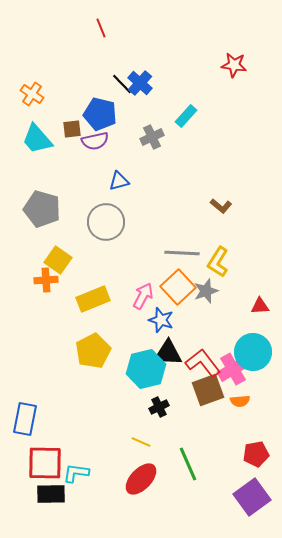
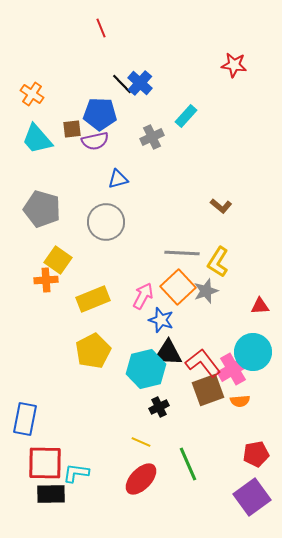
blue pentagon at (100, 114): rotated 12 degrees counterclockwise
blue triangle at (119, 181): moved 1 px left, 2 px up
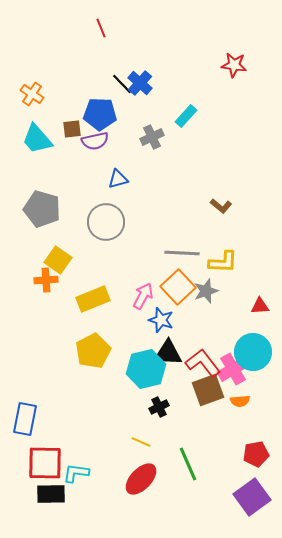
yellow L-shape at (218, 262): moved 5 px right; rotated 120 degrees counterclockwise
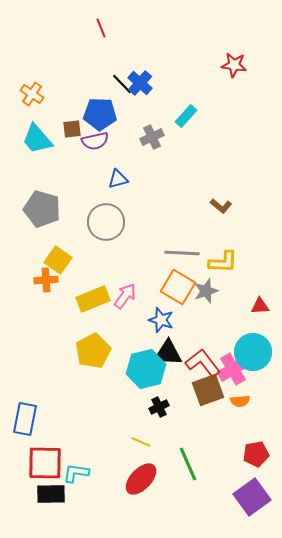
orange square at (178, 287): rotated 16 degrees counterclockwise
pink arrow at (143, 296): moved 18 px left; rotated 8 degrees clockwise
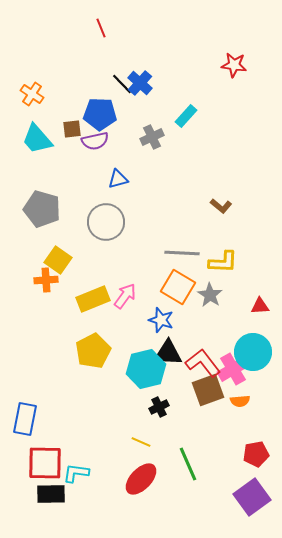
gray star at (206, 291): moved 4 px right, 4 px down; rotated 20 degrees counterclockwise
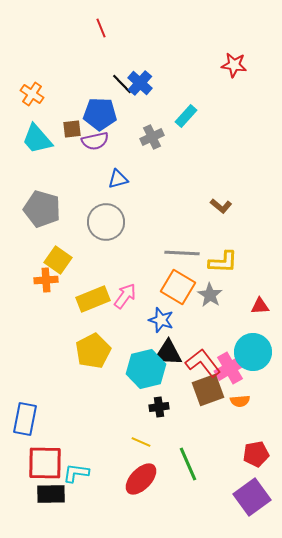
pink cross at (233, 369): moved 3 px left, 1 px up
black cross at (159, 407): rotated 18 degrees clockwise
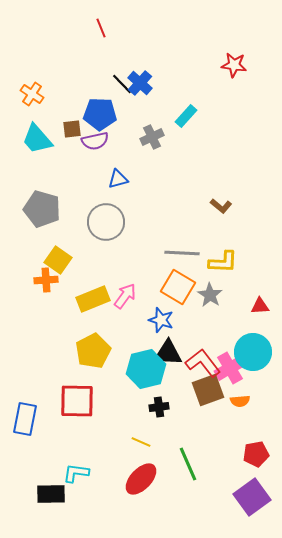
red square at (45, 463): moved 32 px right, 62 px up
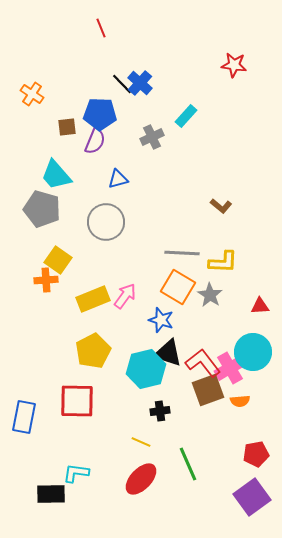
brown square at (72, 129): moved 5 px left, 2 px up
cyan trapezoid at (37, 139): moved 19 px right, 36 px down
purple semicircle at (95, 141): rotated 56 degrees counterclockwise
black triangle at (168, 353): rotated 16 degrees clockwise
black cross at (159, 407): moved 1 px right, 4 px down
blue rectangle at (25, 419): moved 1 px left, 2 px up
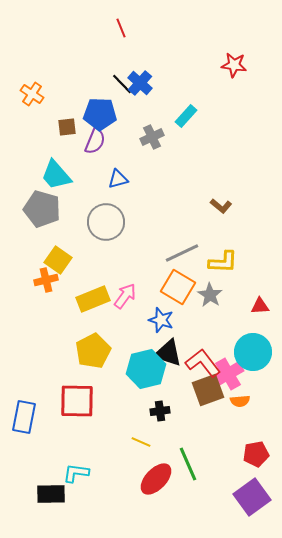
red line at (101, 28): moved 20 px right
gray line at (182, 253): rotated 28 degrees counterclockwise
orange cross at (46, 280): rotated 10 degrees counterclockwise
pink cross at (230, 368): moved 2 px left, 6 px down
red ellipse at (141, 479): moved 15 px right
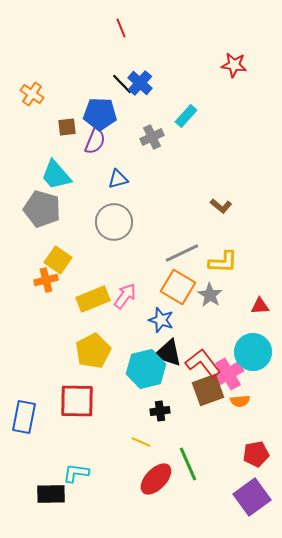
gray circle at (106, 222): moved 8 px right
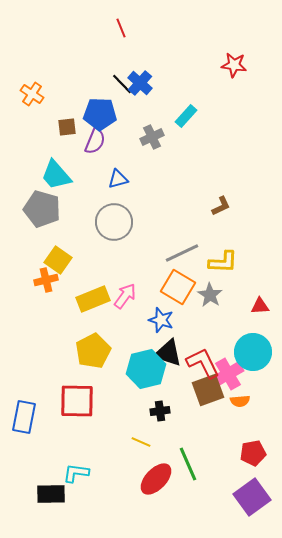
brown L-shape at (221, 206): rotated 65 degrees counterclockwise
red L-shape at (203, 363): rotated 12 degrees clockwise
red pentagon at (256, 454): moved 3 px left, 1 px up
